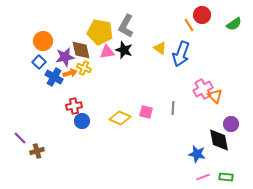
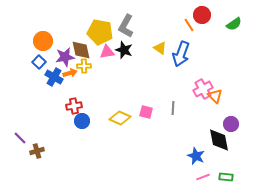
yellow cross: moved 2 px up; rotated 24 degrees counterclockwise
blue star: moved 1 px left, 2 px down; rotated 12 degrees clockwise
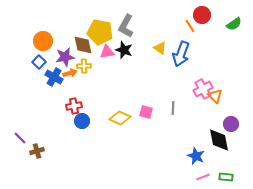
orange line: moved 1 px right, 1 px down
brown diamond: moved 2 px right, 5 px up
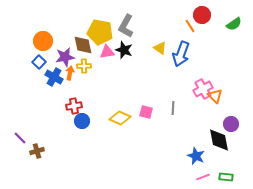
orange arrow: rotated 64 degrees counterclockwise
